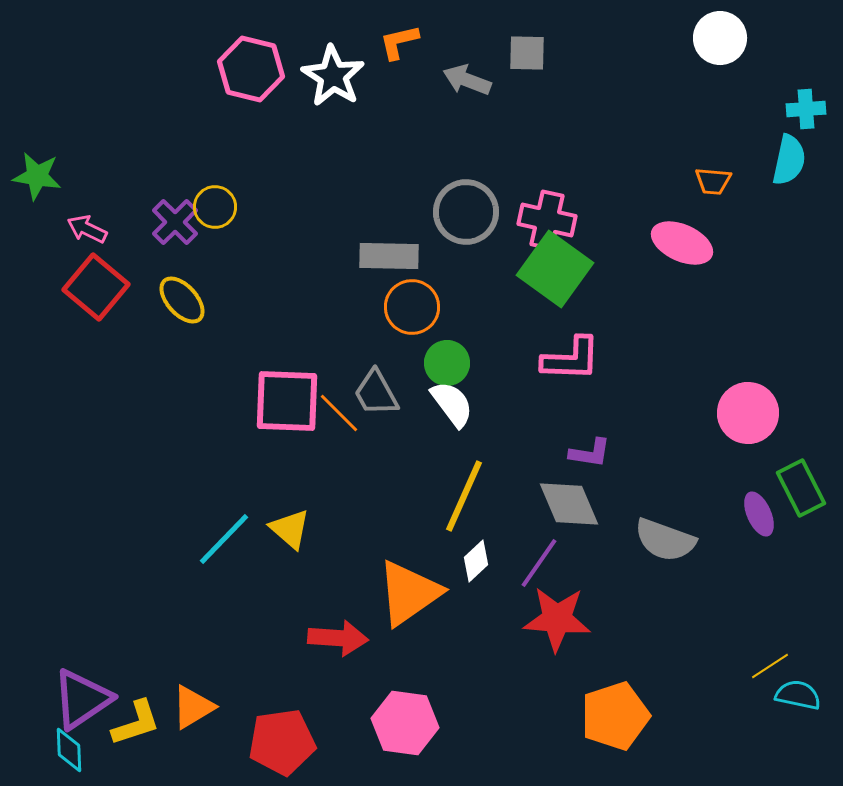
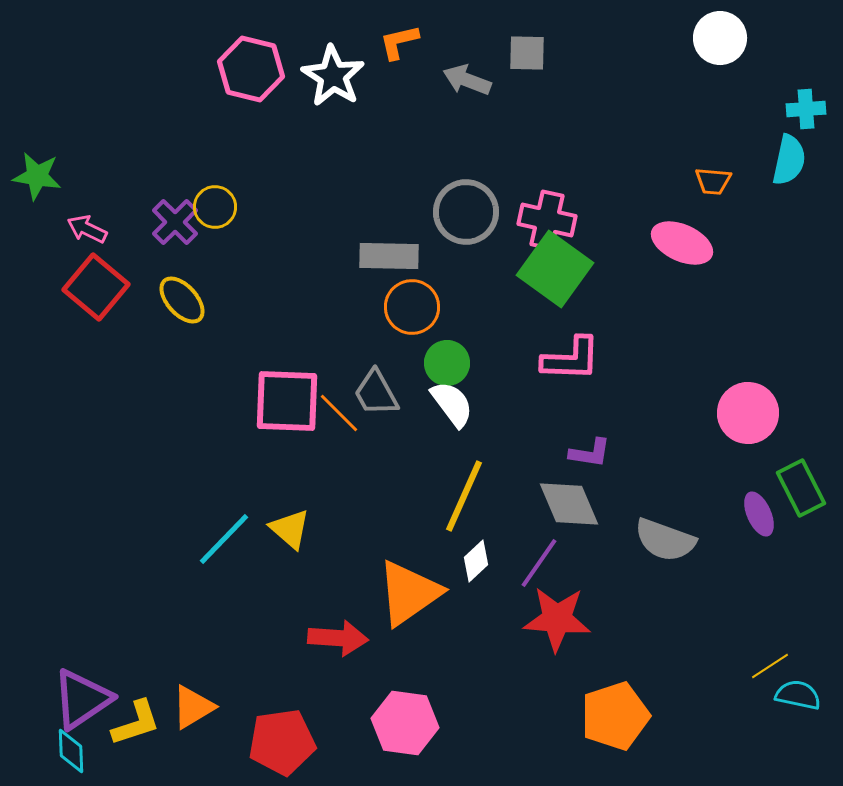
cyan diamond at (69, 750): moved 2 px right, 1 px down
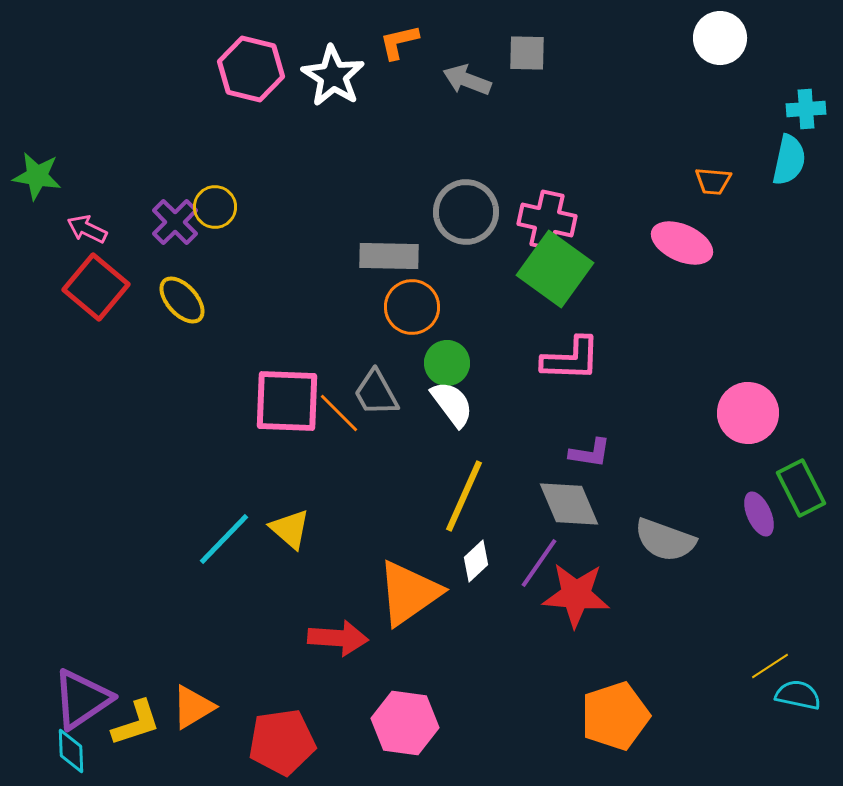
red star at (557, 619): moved 19 px right, 24 px up
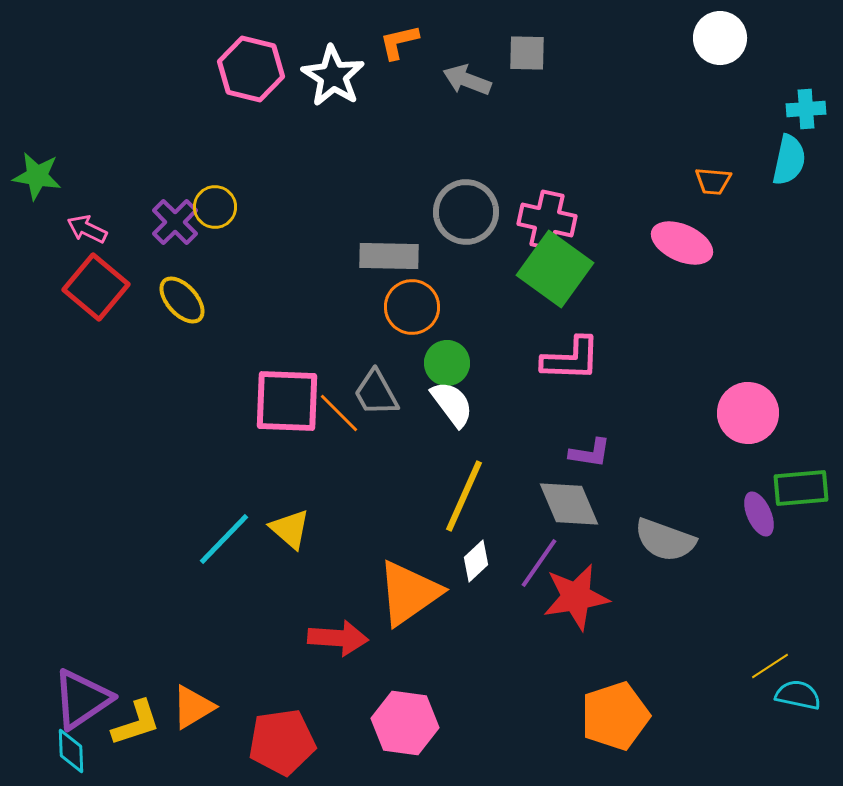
green rectangle at (801, 488): rotated 68 degrees counterclockwise
red star at (576, 595): moved 2 px down; rotated 14 degrees counterclockwise
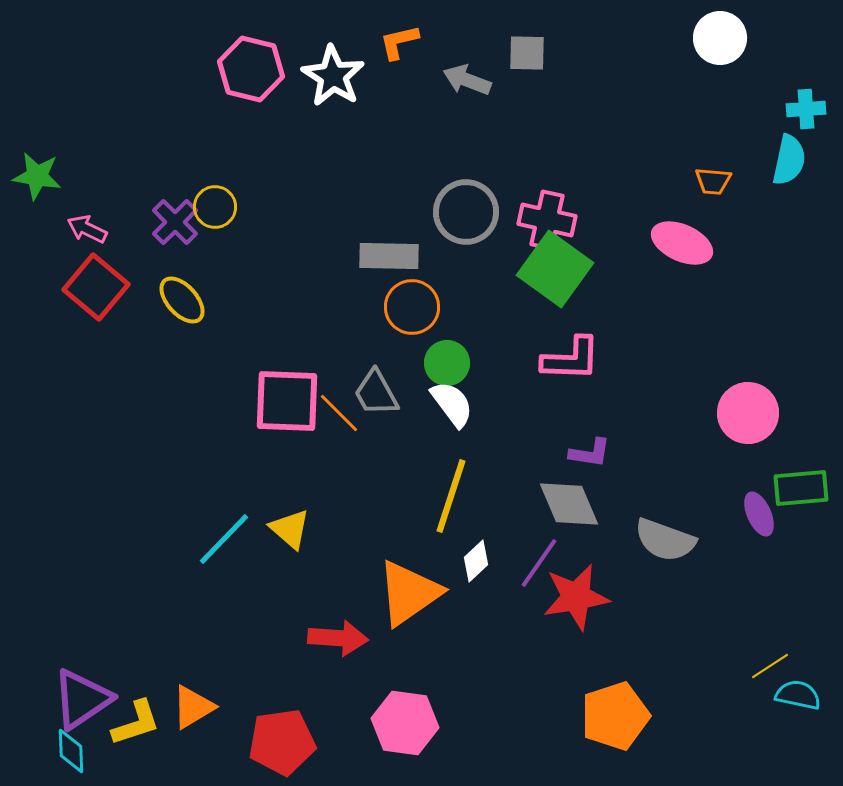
yellow line at (464, 496): moved 13 px left; rotated 6 degrees counterclockwise
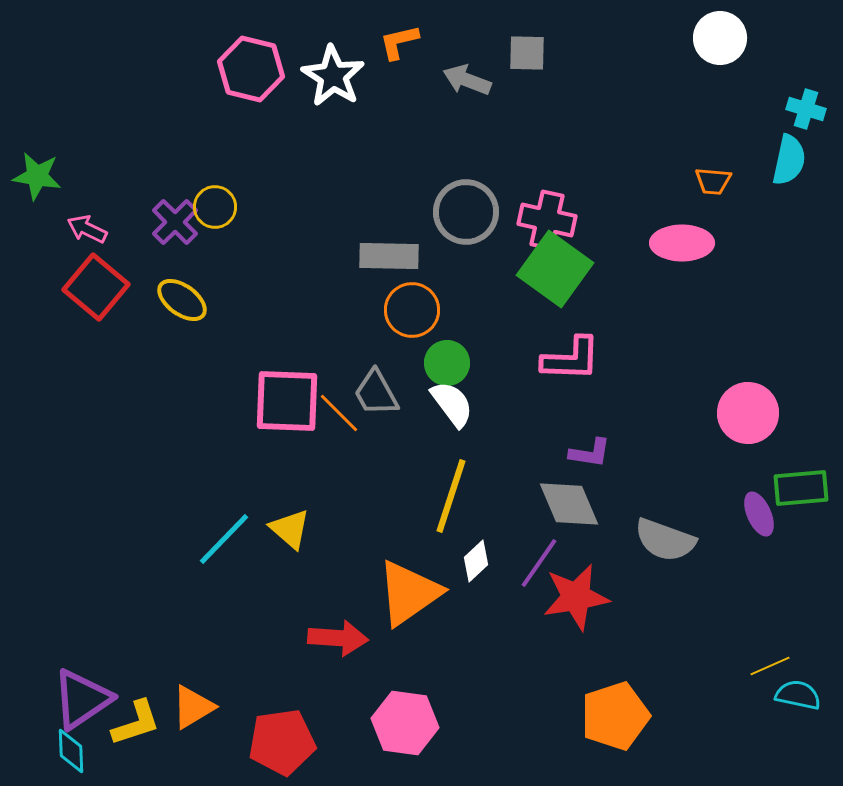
cyan cross at (806, 109): rotated 21 degrees clockwise
pink ellipse at (682, 243): rotated 24 degrees counterclockwise
yellow ellipse at (182, 300): rotated 12 degrees counterclockwise
orange circle at (412, 307): moved 3 px down
yellow line at (770, 666): rotated 9 degrees clockwise
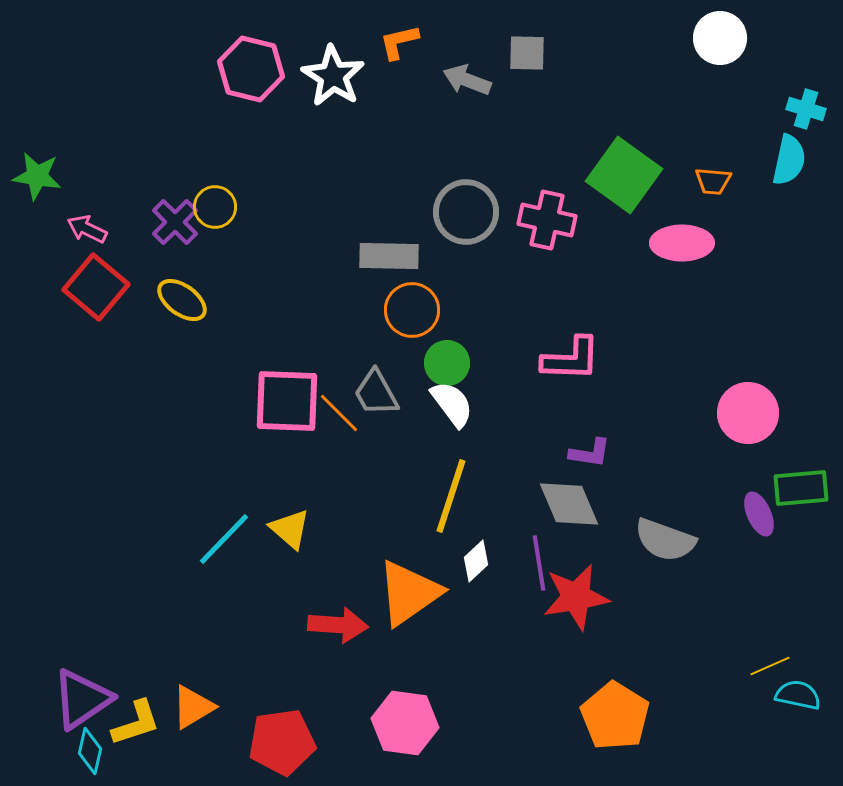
green square at (555, 269): moved 69 px right, 94 px up
purple line at (539, 563): rotated 44 degrees counterclockwise
red arrow at (338, 638): moved 13 px up
orange pentagon at (615, 716): rotated 22 degrees counterclockwise
cyan diamond at (71, 751): moved 19 px right; rotated 15 degrees clockwise
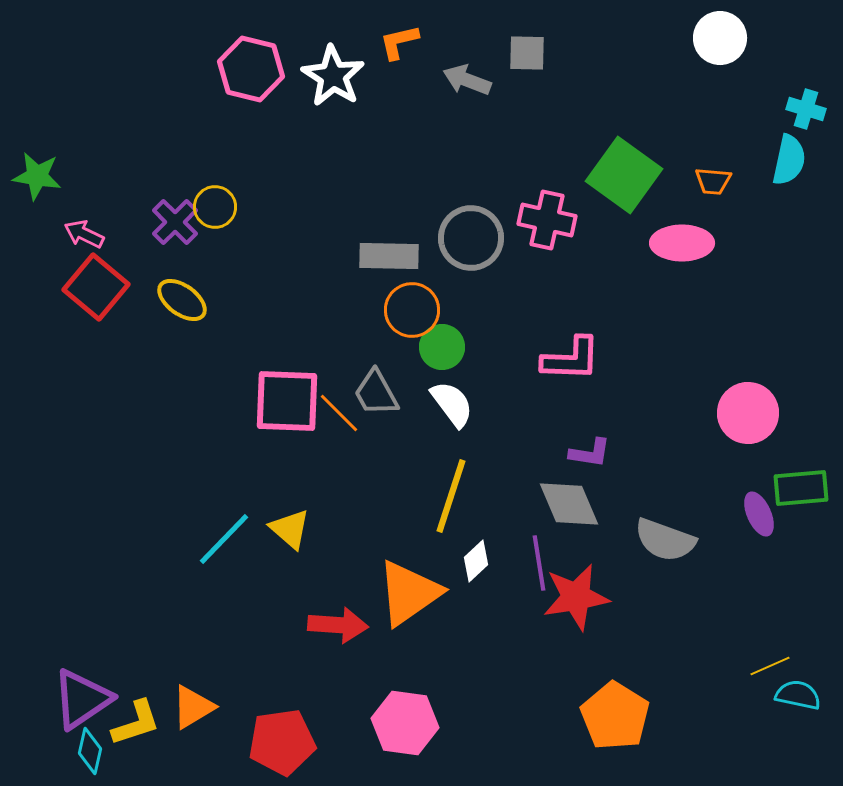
gray circle at (466, 212): moved 5 px right, 26 px down
pink arrow at (87, 229): moved 3 px left, 5 px down
green circle at (447, 363): moved 5 px left, 16 px up
